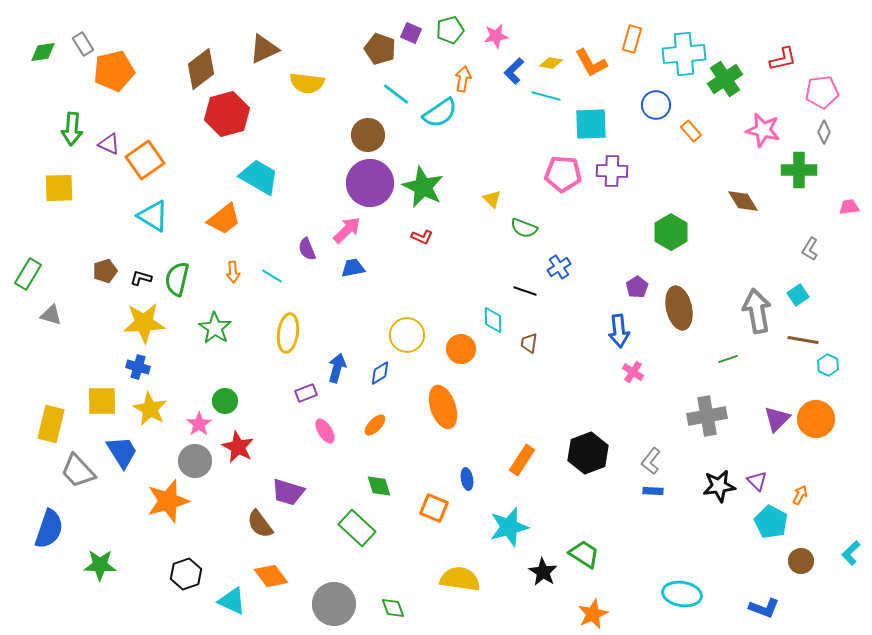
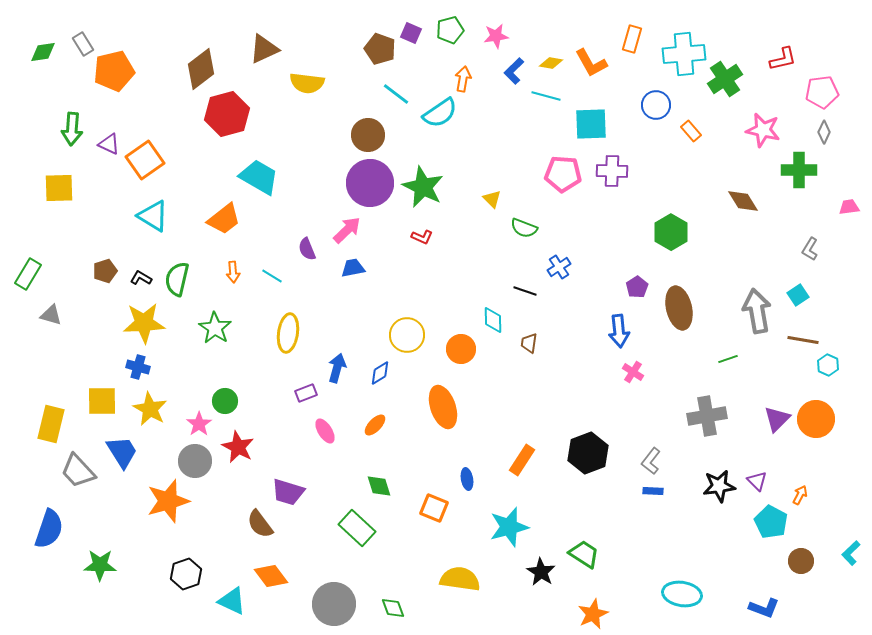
black L-shape at (141, 278): rotated 15 degrees clockwise
black star at (543, 572): moved 2 px left
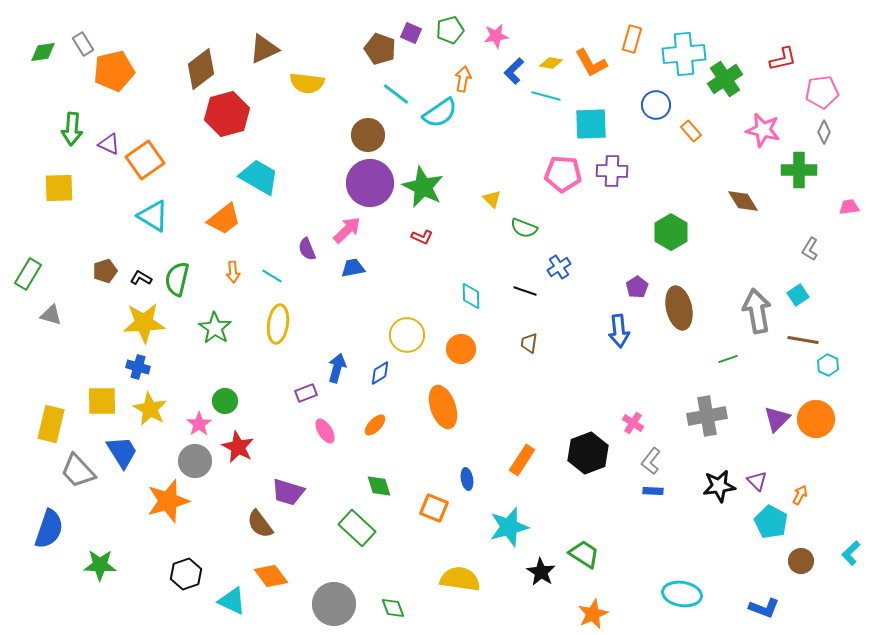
cyan diamond at (493, 320): moved 22 px left, 24 px up
yellow ellipse at (288, 333): moved 10 px left, 9 px up
pink cross at (633, 372): moved 51 px down
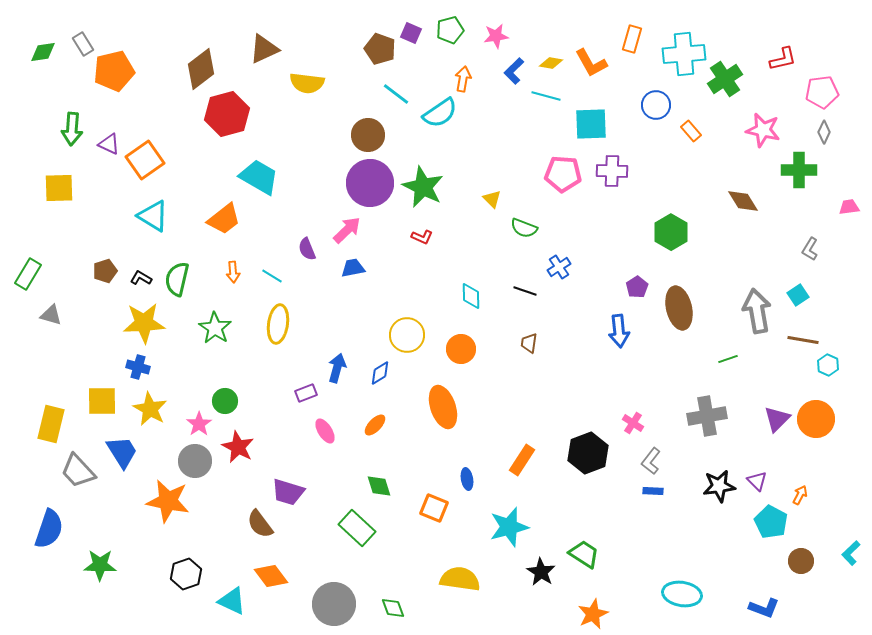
orange star at (168, 501): rotated 27 degrees clockwise
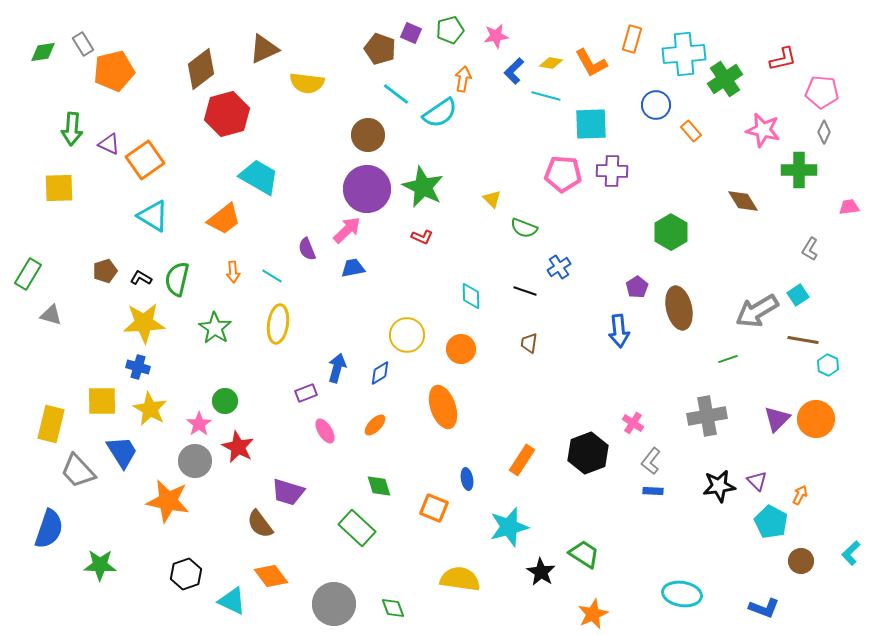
pink pentagon at (822, 92): rotated 12 degrees clockwise
purple circle at (370, 183): moved 3 px left, 6 px down
gray arrow at (757, 311): rotated 111 degrees counterclockwise
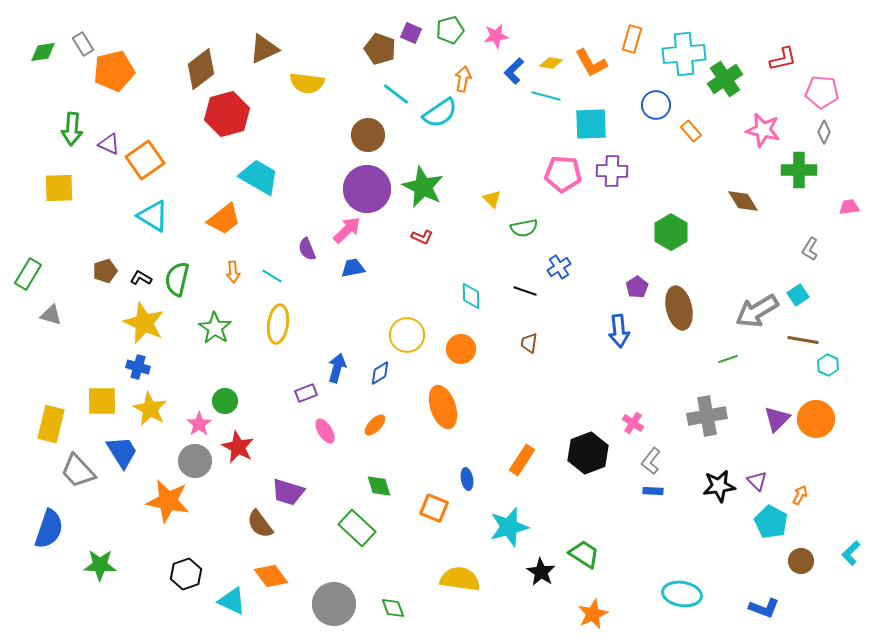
green semicircle at (524, 228): rotated 32 degrees counterclockwise
yellow star at (144, 323): rotated 27 degrees clockwise
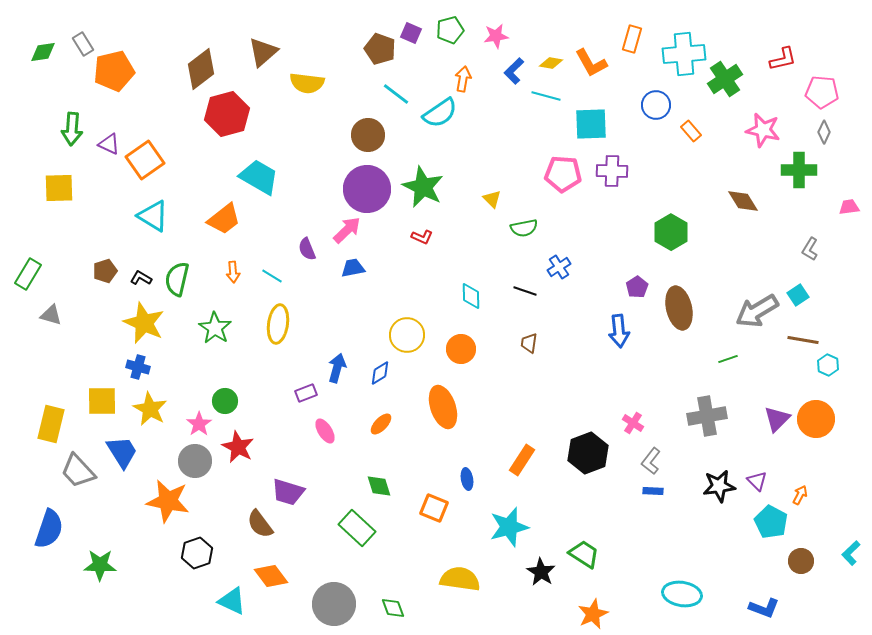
brown triangle at (264, 49): moved 1 px left, 3 px down; rotated 16 degrees counterclockwise
orange ellipse at (375, 425): moved 6 px right, 1 px up
black hexagon at (186, 574): moved 11 px right, 21 px up
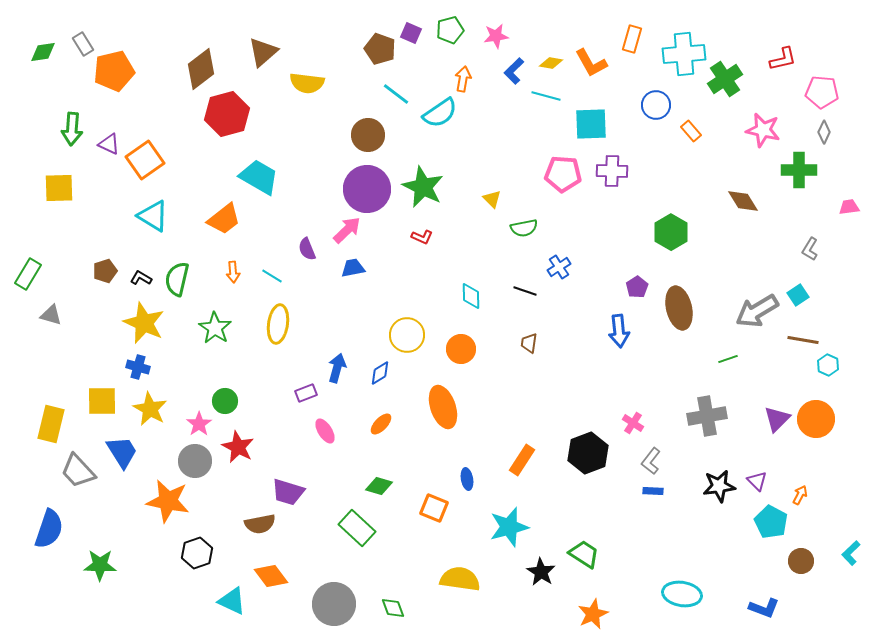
green diamond at (379, 486): rotated 56 degrees counterclockwise
brown semicircle at (260, 524): rotated 64 degrees counterclockwise
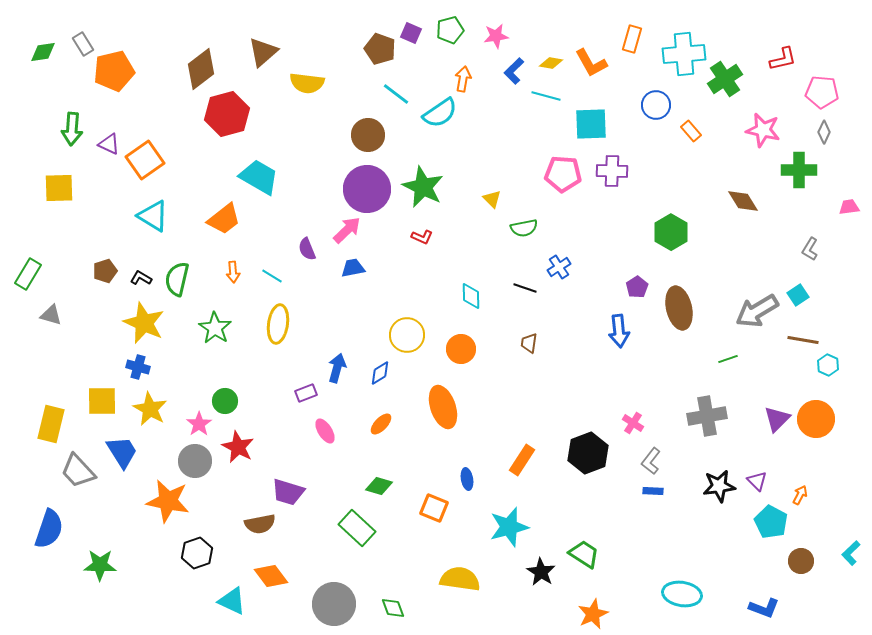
black line at (525, 291): moved 3 px up
